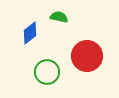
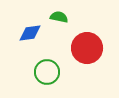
blue diamond: rotated 30 degrees clockwise
red circle: moved 8 px up
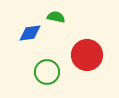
green semicircle: moved 3 px left
red circle: moved 7 px down
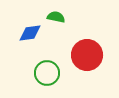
green circle: moved 1 px down
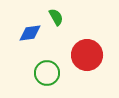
green semicircle: rotated 48 degrees clockwise
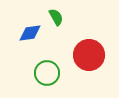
red circle: moved 2 px right
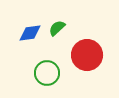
green semicircle: moved 1 px right, 11 px down; rotated 102 degrees counterclockwise
red circle: moved 2 px left
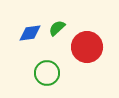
red circle: moved 8 px up
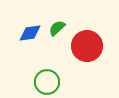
red circle: moved 1 px up
green circle: moved 9 px down
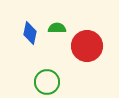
green semicircle: rotated 42 degrees clockwise
blue diamond: rotated 70 degrees counterclockwise
